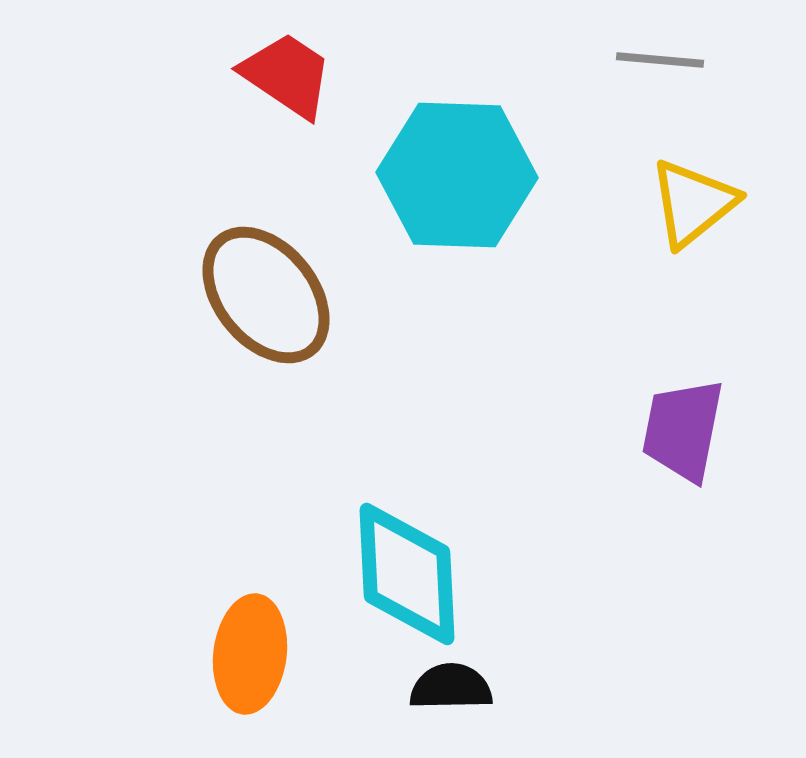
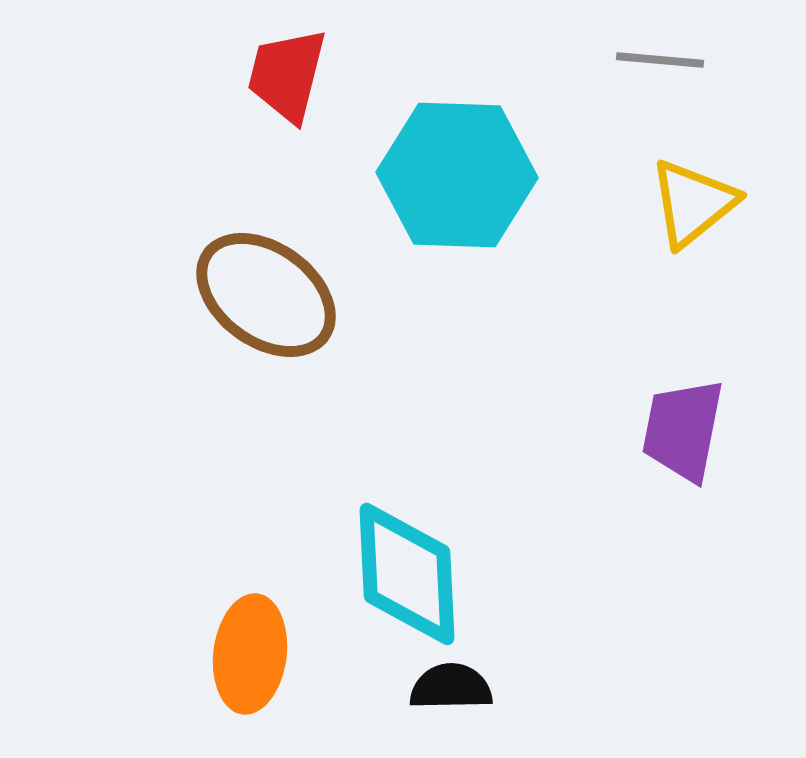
red trapezoid: rotated 110 degrees counterclockwise
brown ellipse: rotated 15 degrees counterclockwise
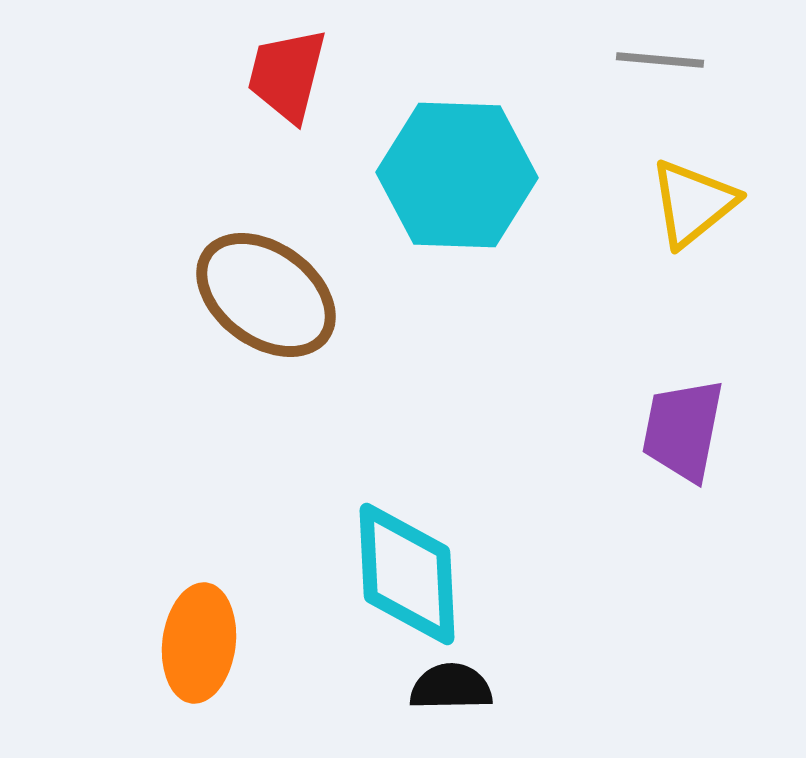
orange ellipse: moved 51 px left, 11 px up
